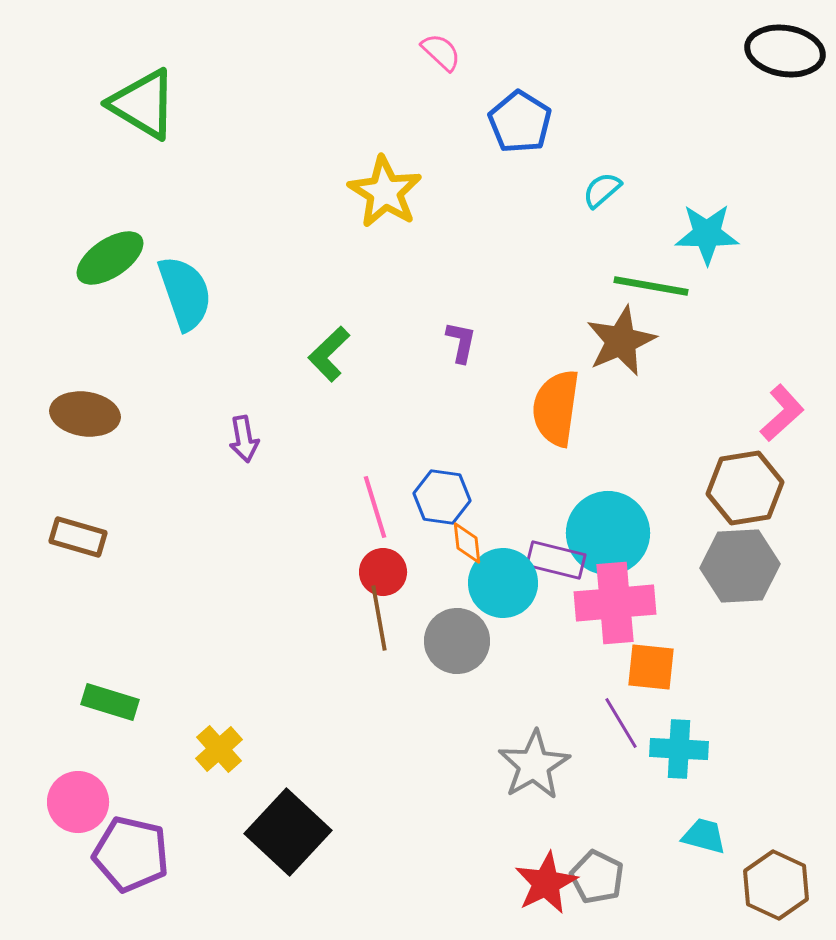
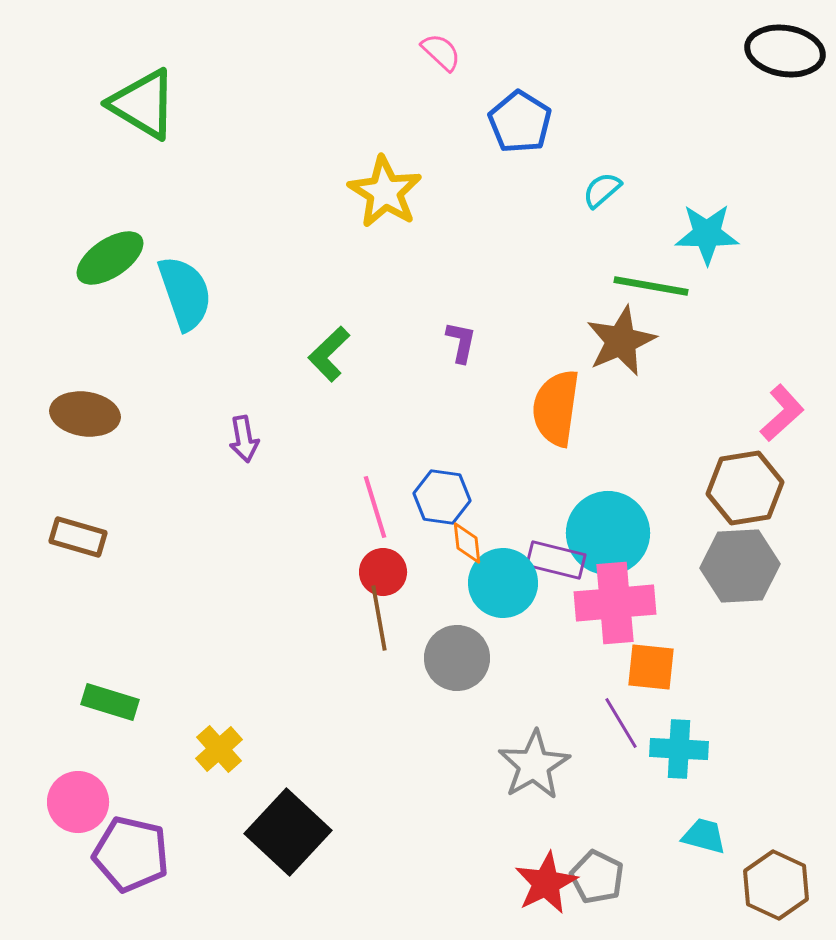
gray circle at (457, 641): moved 17 px down
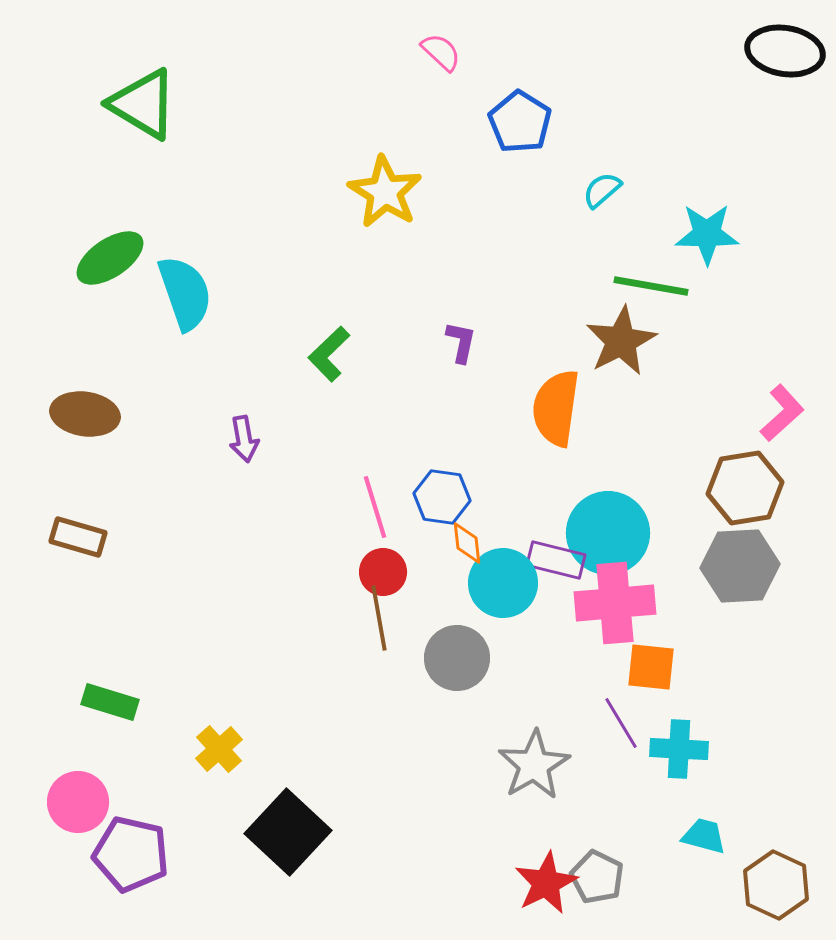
brown star at (621, 341): rotated 4 degrees counterclockwise
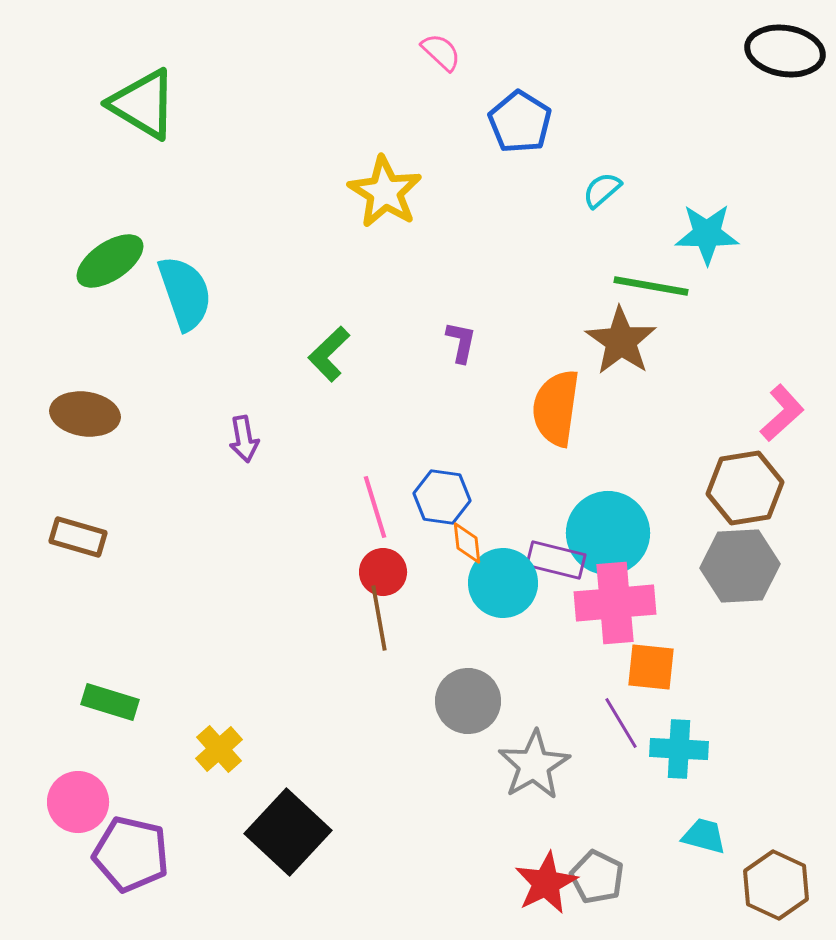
green ellipse at (110, 258): moved 3 px down
brown star at (621, 341): rotated 10 degrees counterclockwise
gray circle at (457, 658): moved 11 px right, 43 px down
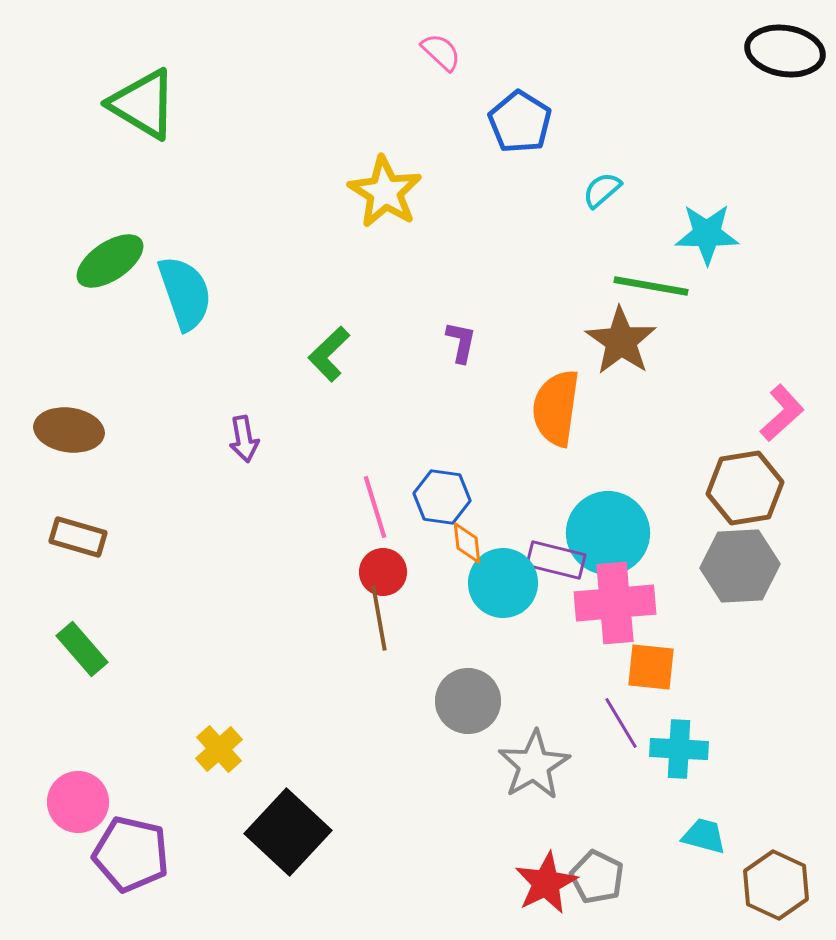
brown ellipse at (85, 414): moved 16 px left, 16 px down
green rectangle at (110, 702): moved 28 px left, 53 px up; rotated 32 degrees clockwise
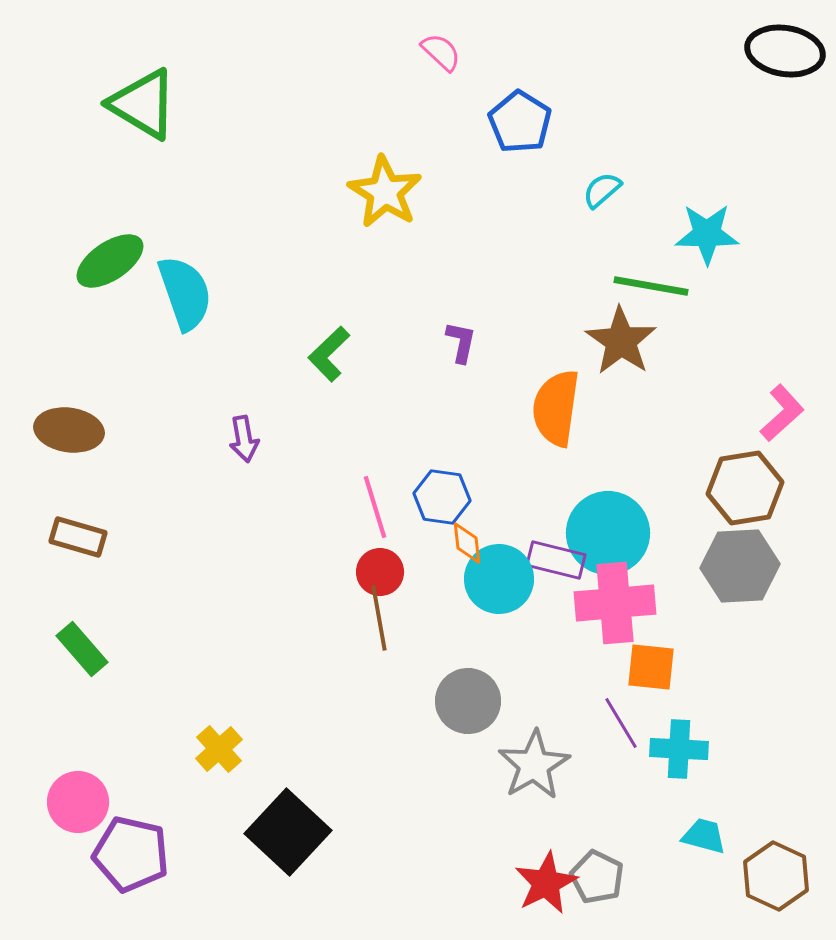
red circle at (383, 572): moved 3 px left
cyan circle at (503, 583): moved 4 px left, 4 px up
brown hexagon at (776, 885): moved 9 px up
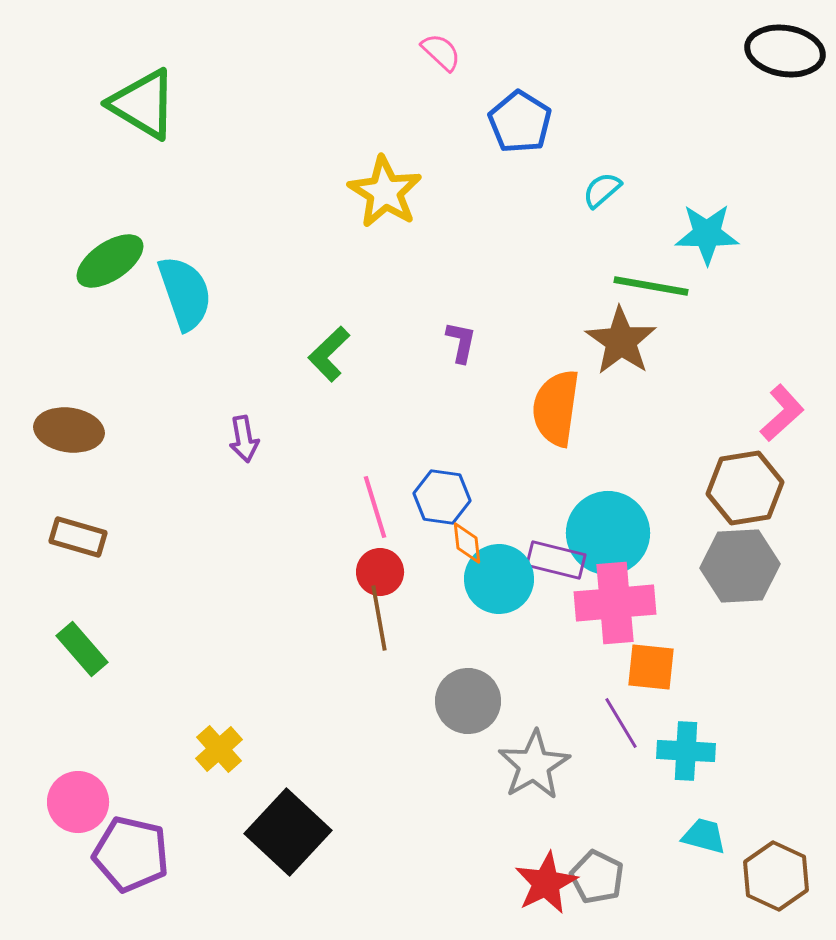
cyan cross at (679, 749): moved 7 px right, 2 px down
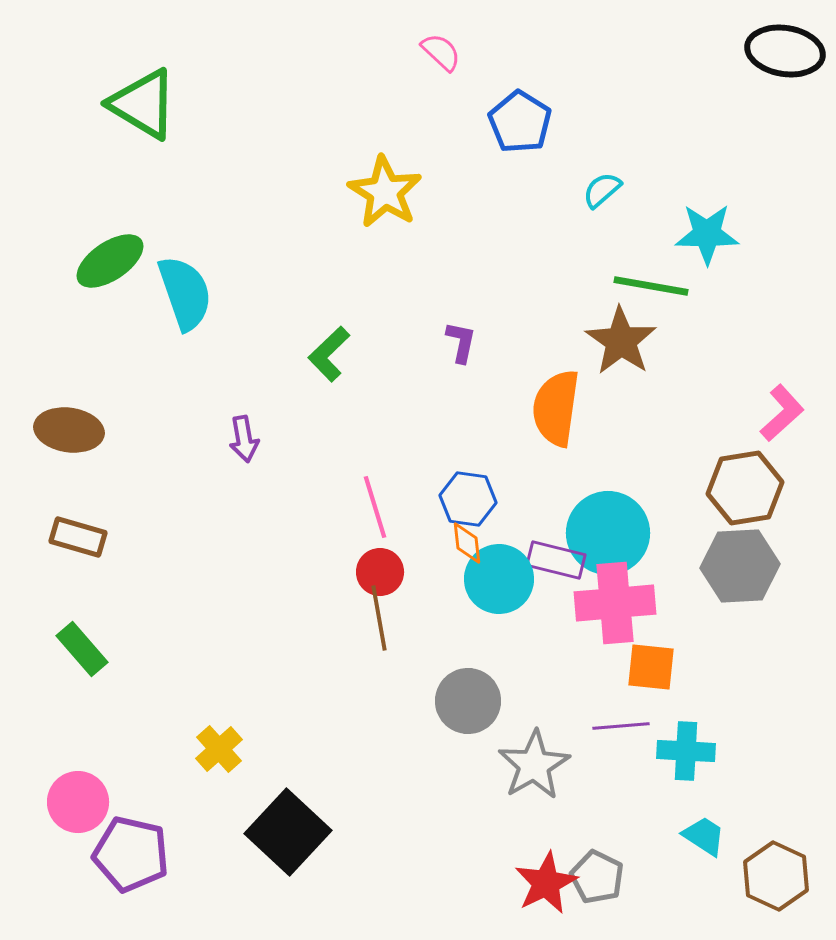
blue hexagon at (442, 497): moved 26 px right, 2 px down
purple line at (621, 723): moved 3 px down; rotated 64 degrees counterclockwise
cyan trapezoid at (704, 836): rotated 18 degrees clockwise
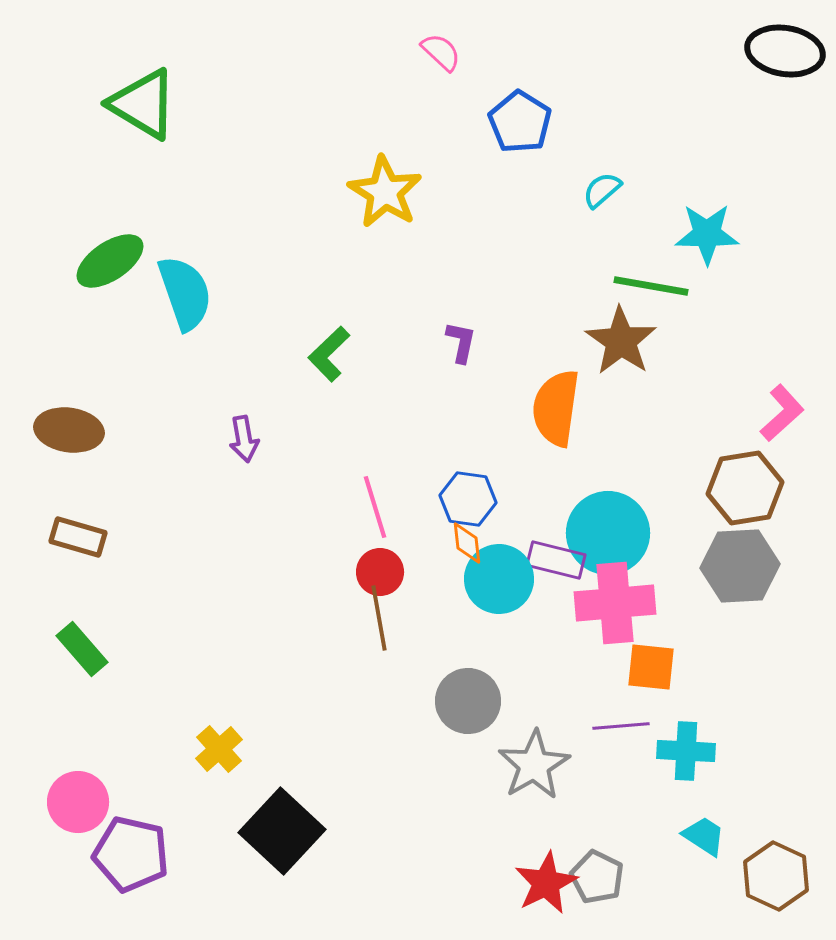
black square at (288, 832): moved 6 px left, 1 px up
